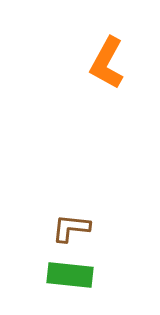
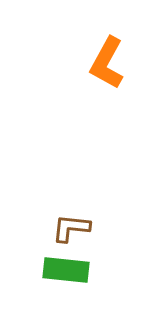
green rectangle: moved 4 px left, 5 px up
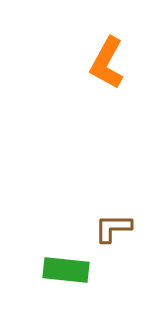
brown L-shape: moved 42 px right; rotated 6 degrees counterclockwise
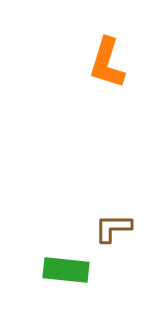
orange L-shape: rotated 12 degrees counterclockwise
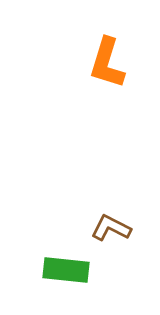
brown L-shape: moved 2 px left; rotated 27 degrees clockwise
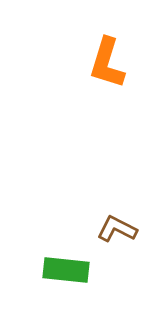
brown L-shape: moved 6 px right, 1 px down
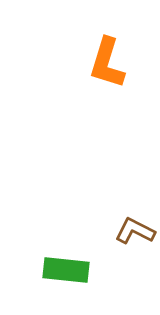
brown L-shape: moved 18 px right, 2 px down
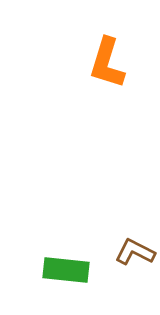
brown L-shape: moved 21 px down
